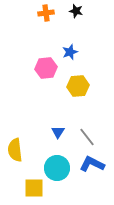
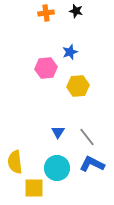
yellow semicircle: moved 12 px down
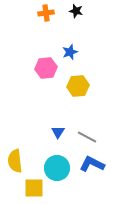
gray line: rotated 24 degrees counterclockwise
yellow semicircle: moved 1 px up
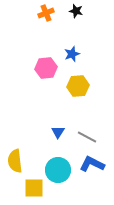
orange cross: rotated 14 degrees counterclockwise
blue star: moved 2 px right, 2 px down
cyan circle: moved 1 px right, 2 px down
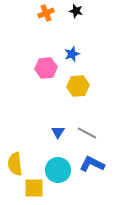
gray line: moved 4 px up
yellow semicircle: moved 3 px down
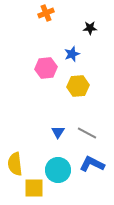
black star: moved 14 px right, 17 px down; rotated 16 degrees counterclockwise
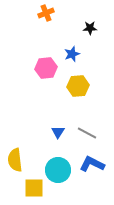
yellow semicircle: moved 4 px up
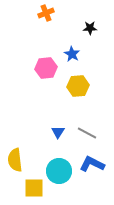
blue star: rotated 21 degrees counterclockwise
cyan circle: moved 1 px right, 1 px down
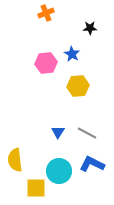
pink hexagon: moved 5 px up
yellow square: moved 2 px right
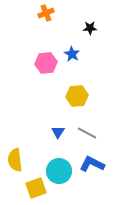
yellow hexagon: moved 1 px left, 10 px down
yellow square: rotated 20 degrees counterclockwise
